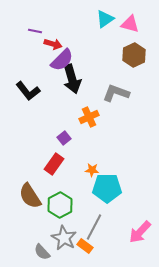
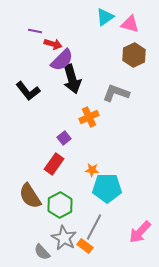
cyan triangle: moved 2 px up
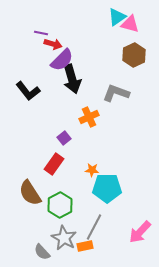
cyan triangle: moved 12 px right
purple line: moved 6 px right, 2 px down
brown semicircle: moved 3 px up
orange rectangle: rotated 49 degrees counterclockwise
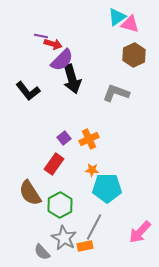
purple line: moved 3 px down
orange cross: moved 22 px down
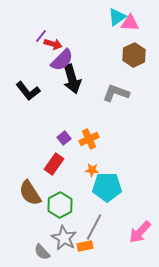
pink triangle: moved 1 px up; rotated 12 degrees counterclockwise
purple line: rotated 64 degrees counterclockwise
cyan pentagon: moved 1 px up
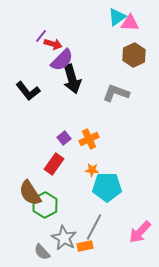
green hexagon: moved 15 px left
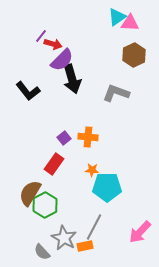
orange cross: moved 1 px left, 2 px up; rotated 30 degrees clockwise
brown semicircle: rotated 64 degrees clockwise
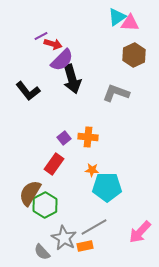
purple line: rotated 24 degrees clockwise
gray line: rotated 32 degrees clockwise
